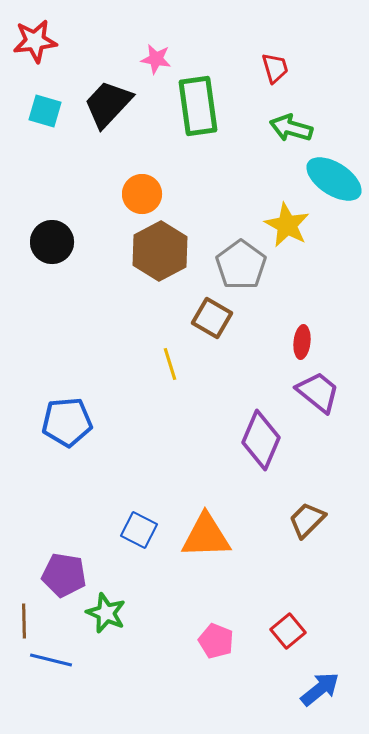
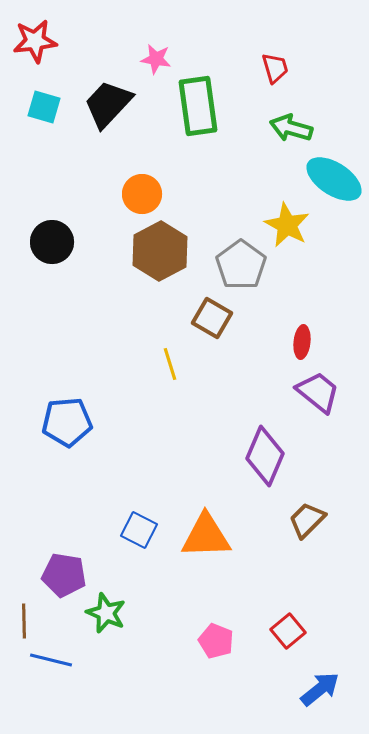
cyan square: moved 1 px left, 4 px up
purple diamond: moved 4 px right, 16 px down
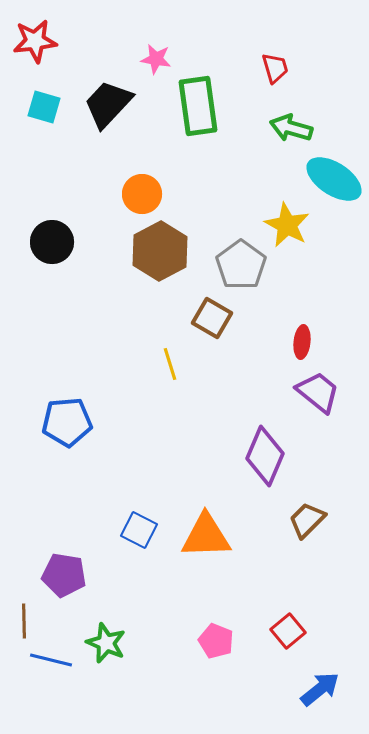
green star: moved 30 px down
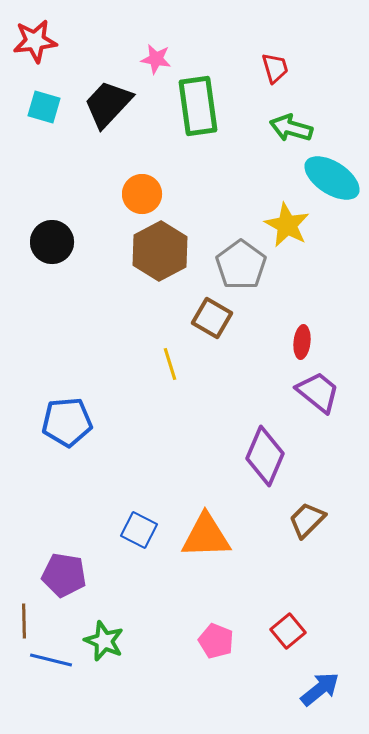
cyan ellipse: moved 2 px left, 1 px up
green star: moved 2 px left, 2 px up
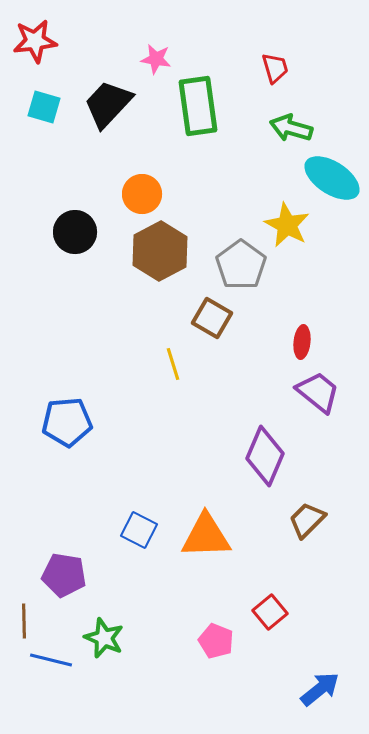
black circle: moved 23 px right, 10 px up
yellow line: moved 3 px right
red square: moved 18 px left, 19 px up
green star: moved 3 px up
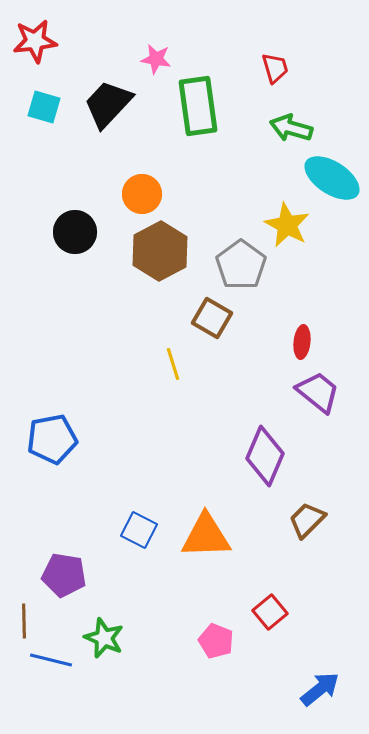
blue pentagon: moved 15 px left, 17 px down; rotated 6 degrees counterclockwise
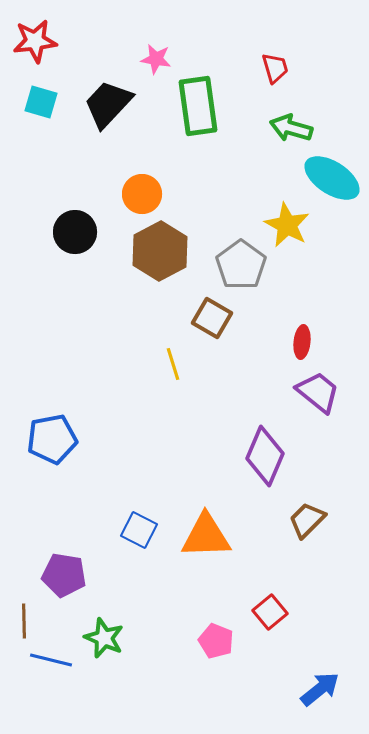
cyan square: moved 3 px left, 5 px up
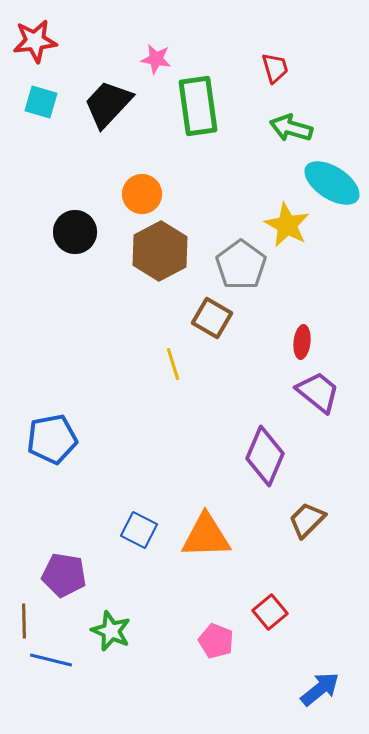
cyan ellipse: moved 5 px down
green star: moved 7 px right, 7 px up
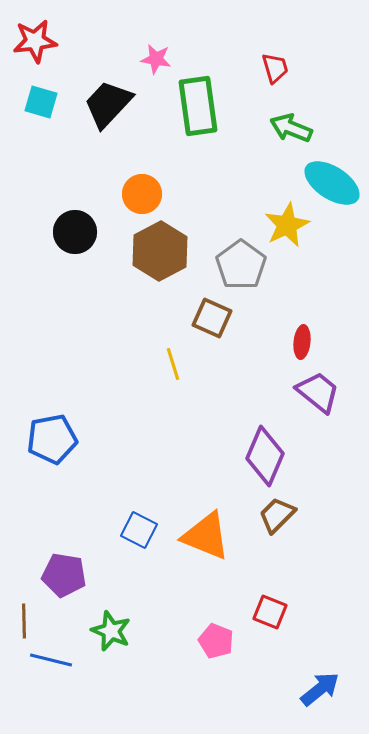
green arrow: rotated 6 degrees clockwise
yellow star: rotated 18 degrees clockwise
brown square: rotated 6 degrees counterclockwise
brown trapezoid: moved 30 px left, 5 px up
orange triangle: rotated 24 degrees clockwise
red square: rotated 28 degrees counterclockwise
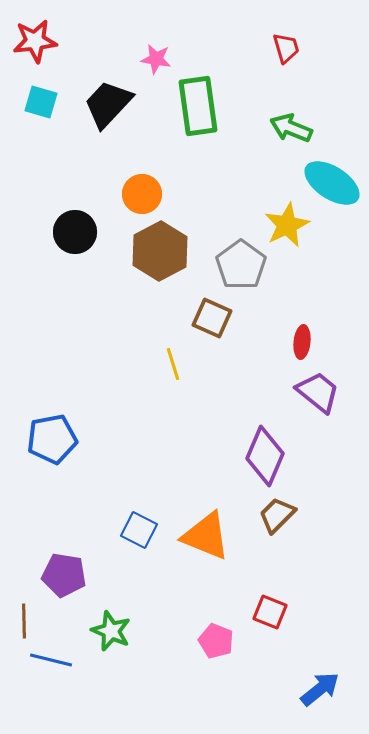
red trapezoid: moved 11 px right, 20 px up
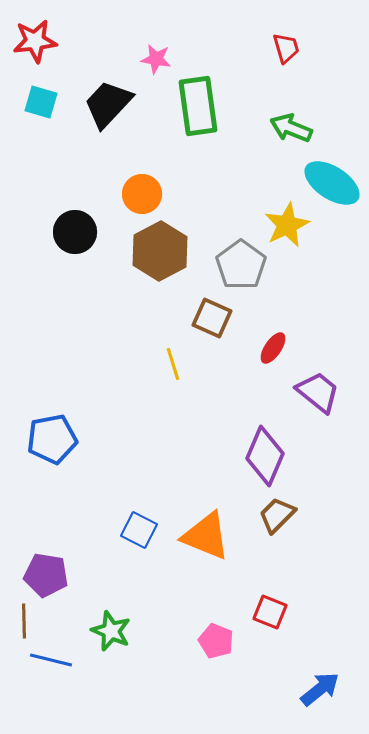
red ellipse: moved 29 px left, 6 px down; rotated 28 degrees clockwise
purple pentagon: moved 18 px left
